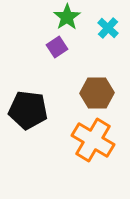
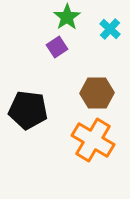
cyan cross: moved 2 px right, 1 px down
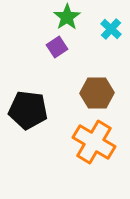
cyan cross: moved 1 px right
orange cross: moved 1 px right, 2 px down
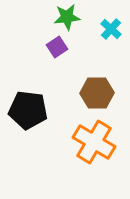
green star: rotated 28 degrees clockwise
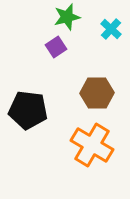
green star: rotated 8 degrees counterclockwise
purple square: moved 1 px left
orange cross: moved 2 px left, 3 px down
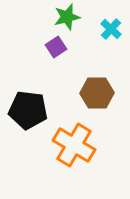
orange cross: moved 18 px left
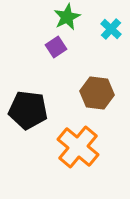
green star: rotated 12 degrees counterclockwise
brown hexagon: rotated 8 degrees clockwise
orange cross: moved 4 px right, 2 px down; rotated 9 degrees clockwise
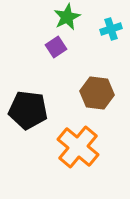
cyan cross: rotated 30 degrees clockwise
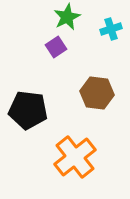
orange cross: moved 3 px left, 10 px down; rotated 12 degrees clockwise
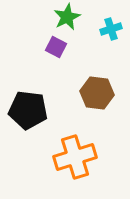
purple square: rotated 30 degrees counterclockwise
orange cross: rotated 21 degrees clockwise
